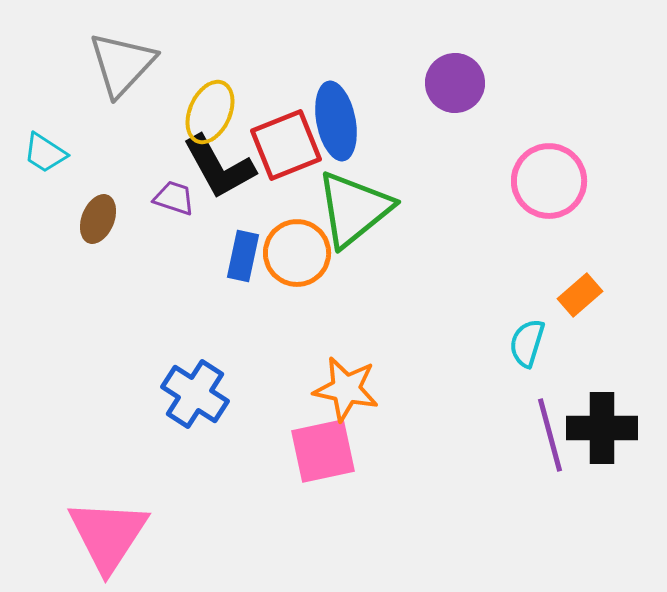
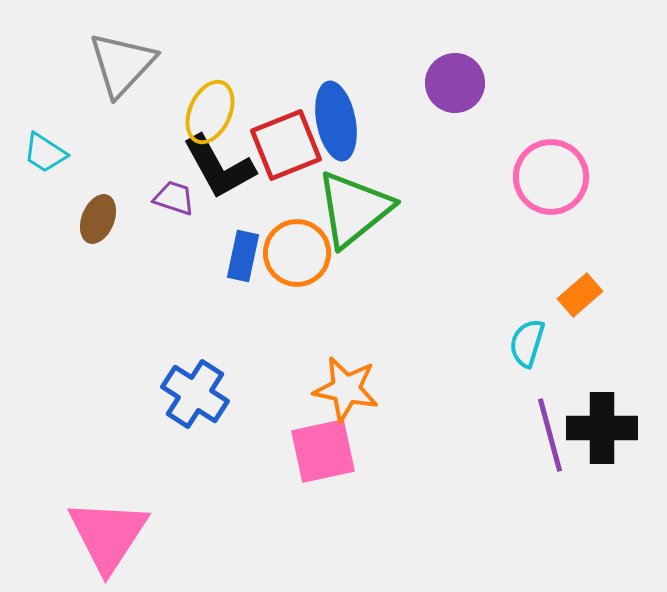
pink circle: moved 2 px right, 4 px up
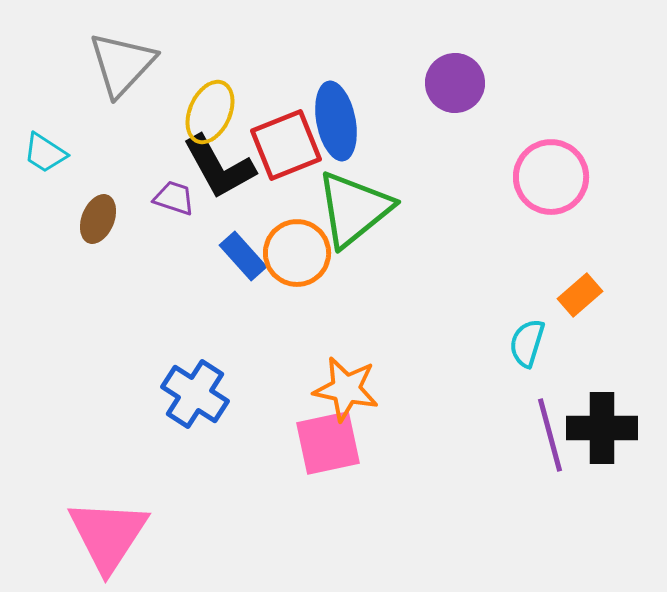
blue rectangle: rotated 54 degrees counterclockwise
pink square: moved 5 px right, 8 px up
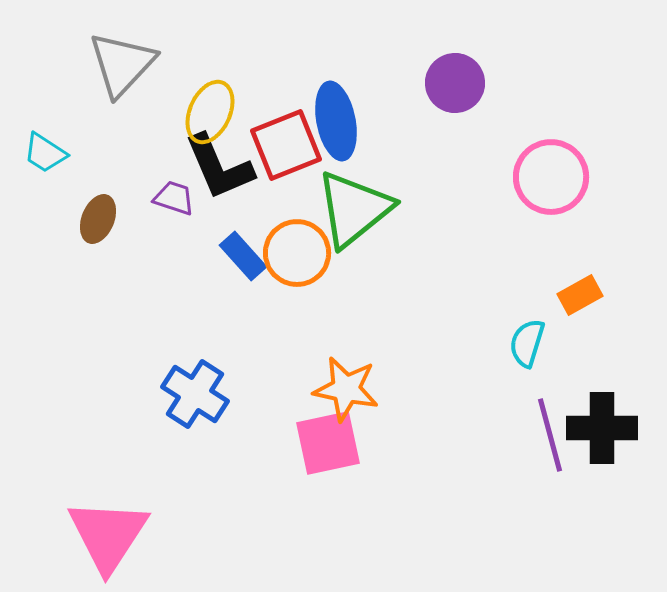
black L-shape: rotated 6 degrees clockwise
orange rectangle: rotated 12 degrees clockwise
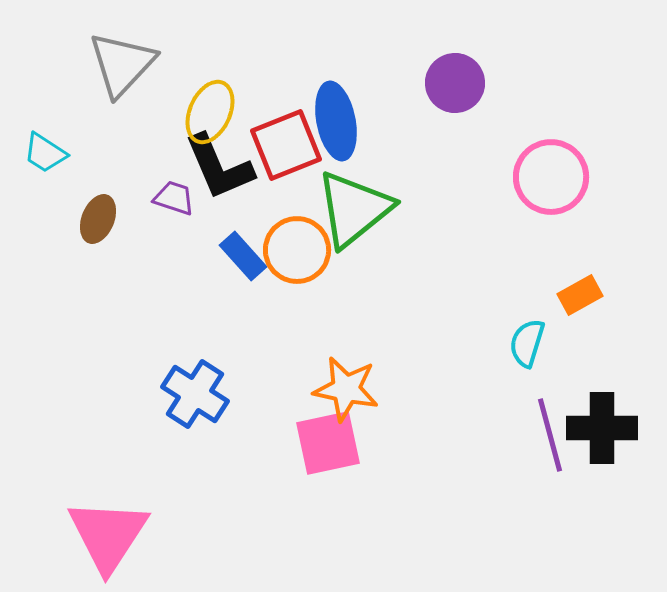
orange circle: moved 3 px up
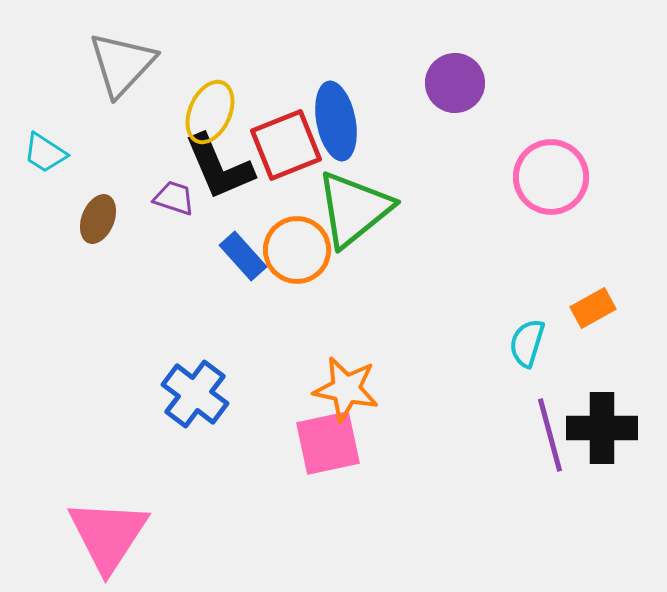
orange rectangle: moved 13 px right, 13 px down
blue cross: rotated 4 degrees clockwise
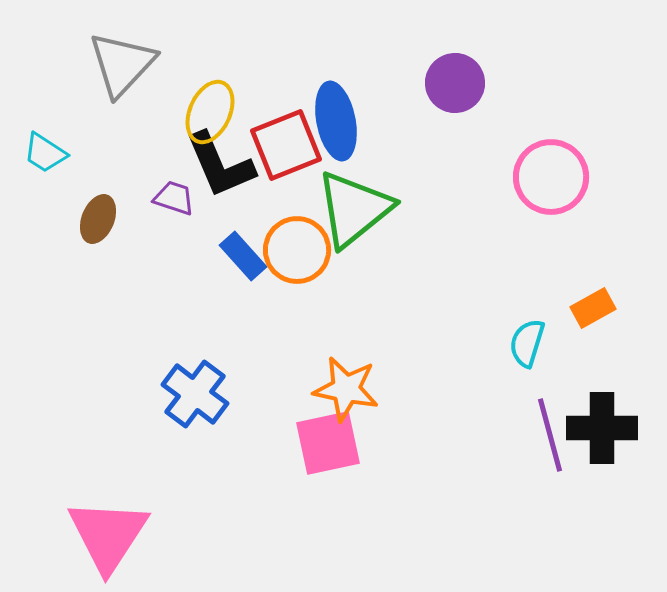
black L-shape: moved 1 px right, 2 px up
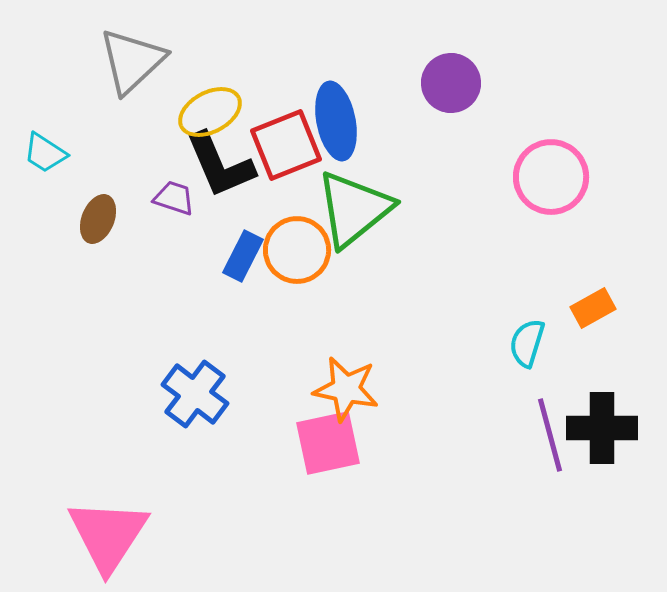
gray triangle: moved 10 px right, 3 px up; rotated 4 degrees clockwise
purple circle: moved 4 px left
yellow ellipse: rotated 38 degrees clockwise
blue rectangle: rotated 69 degrees clockwise
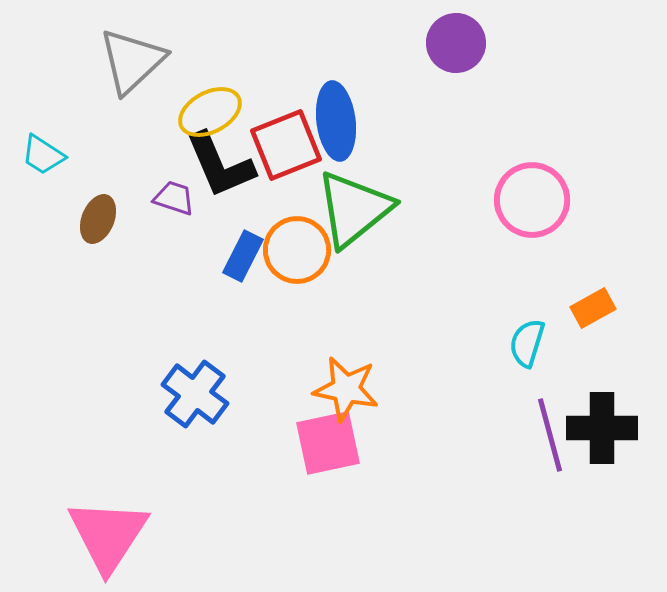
purple circle: moved 5 px right, 40 px up
blue ellipse: rotated 4 degrees clockwise
cyan trapezoid: moved 2 px left, 2 px down
pink circle: moved 19 px left, 23 px down
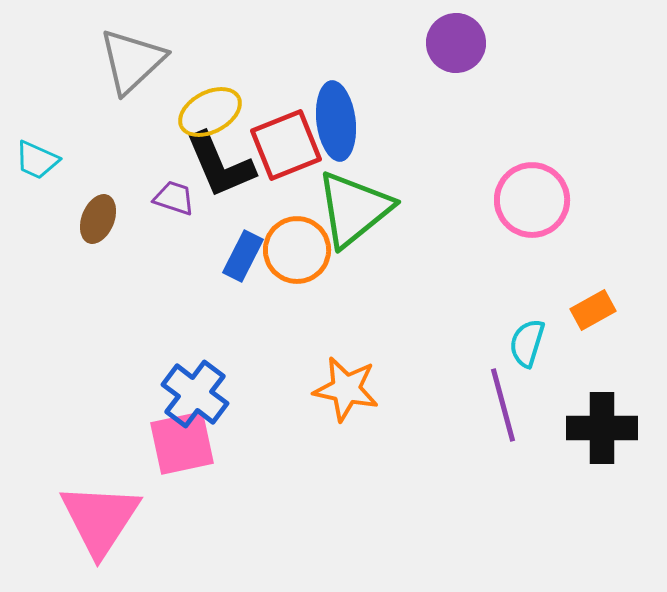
cyan trapezoid: moved 6 px left, 5 px down; rotated 9 degrees counterclockwise
orange rectangle: moved 2 px down
purple line: moved 47 px left, 30 px up
pink square: moved 146 px left
pink triangle: moved 8 px left, 16 px up
